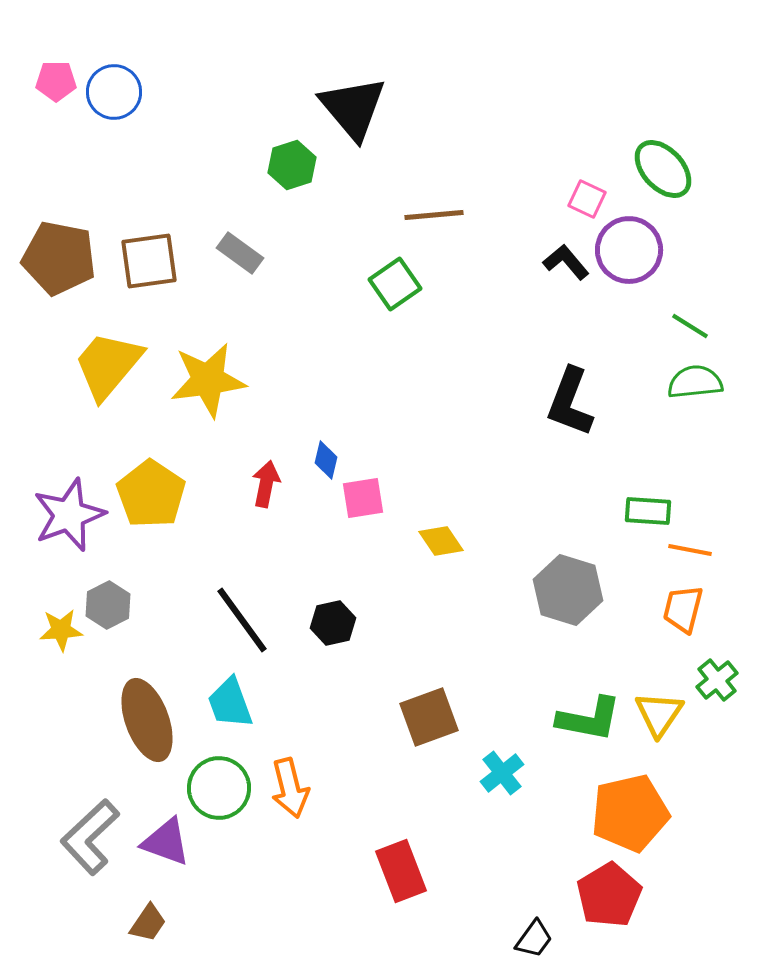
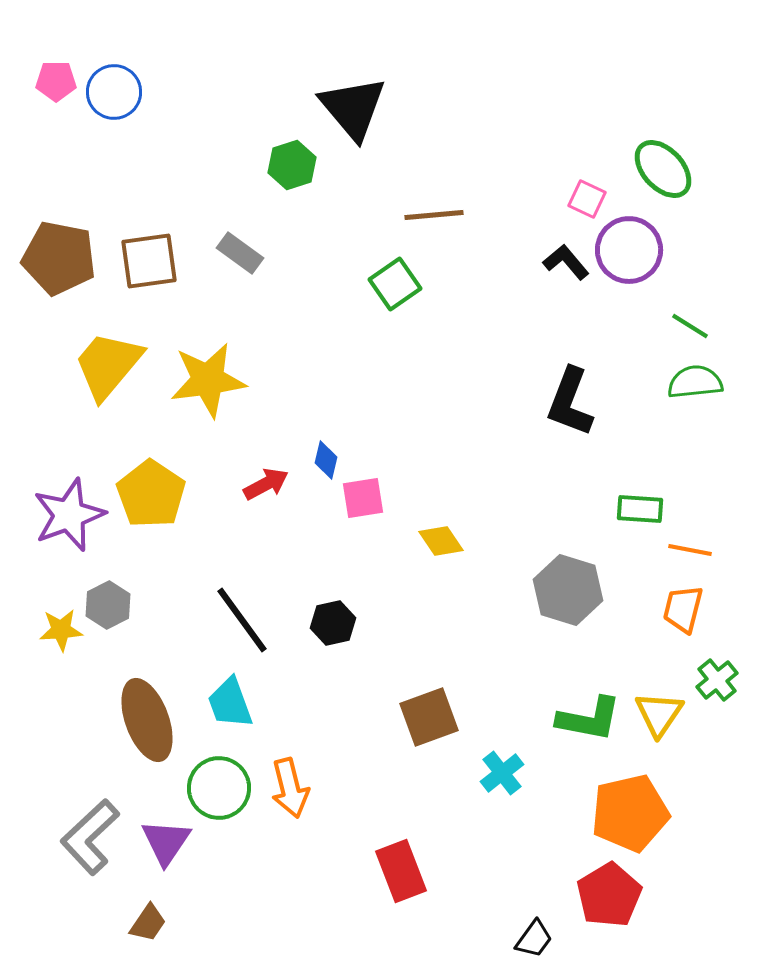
red arrow at (266, 484): rotated 51 degrees clockwise
green rectangle at (648, 511): moved 8 px left, 2 px up
purple triangle at (166, 842): rotated 44 degrees clockwise
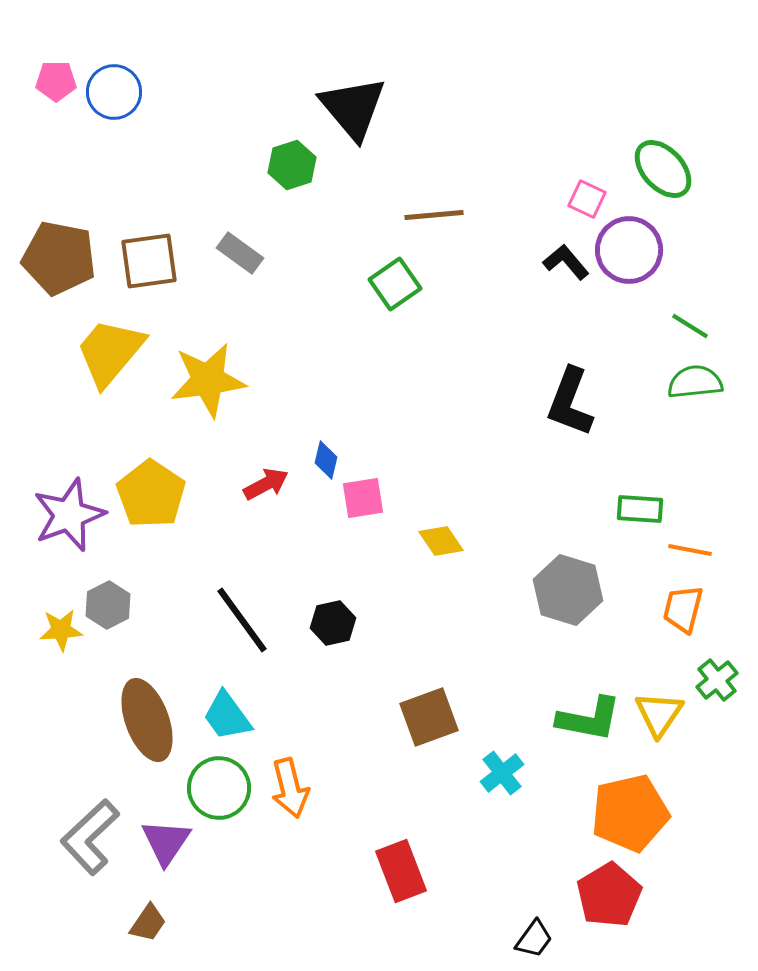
yellow trapezoid at (108, 365): moved 2 px right, 13 px up
cyan trapezoid at (230, 703): moved 3 px left, 13 px down; rotated 16 degrees counterclockwise
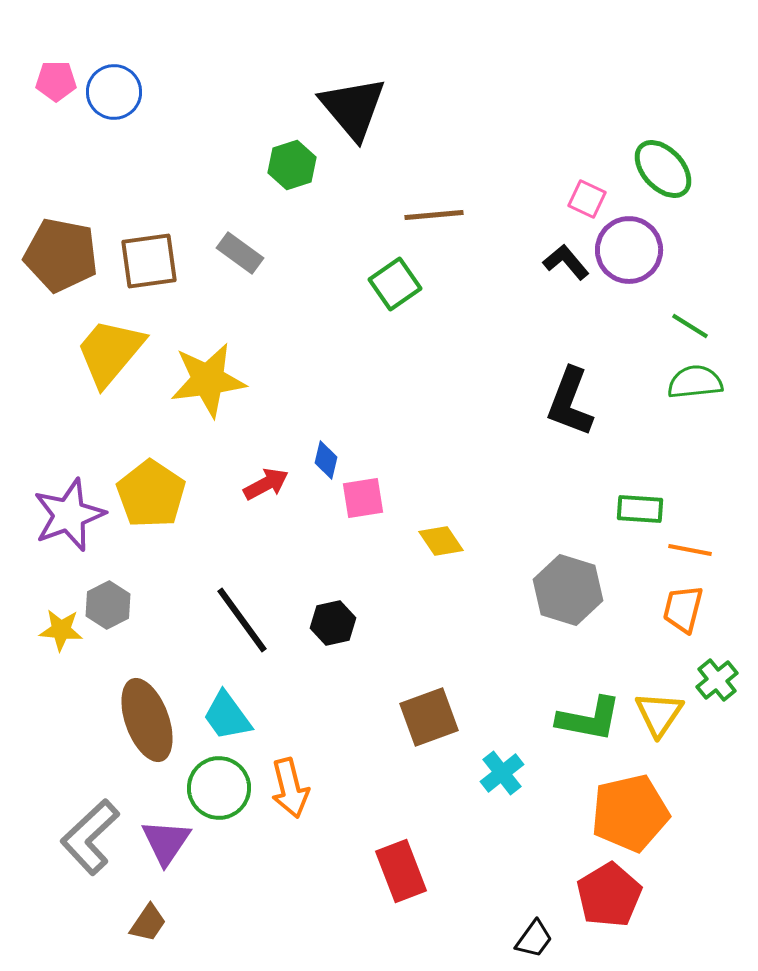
brown pentagon at (59, 258): moved 2 px right, 3 px up
yellow star at (61, 630): rotated 9 degrees clockwise
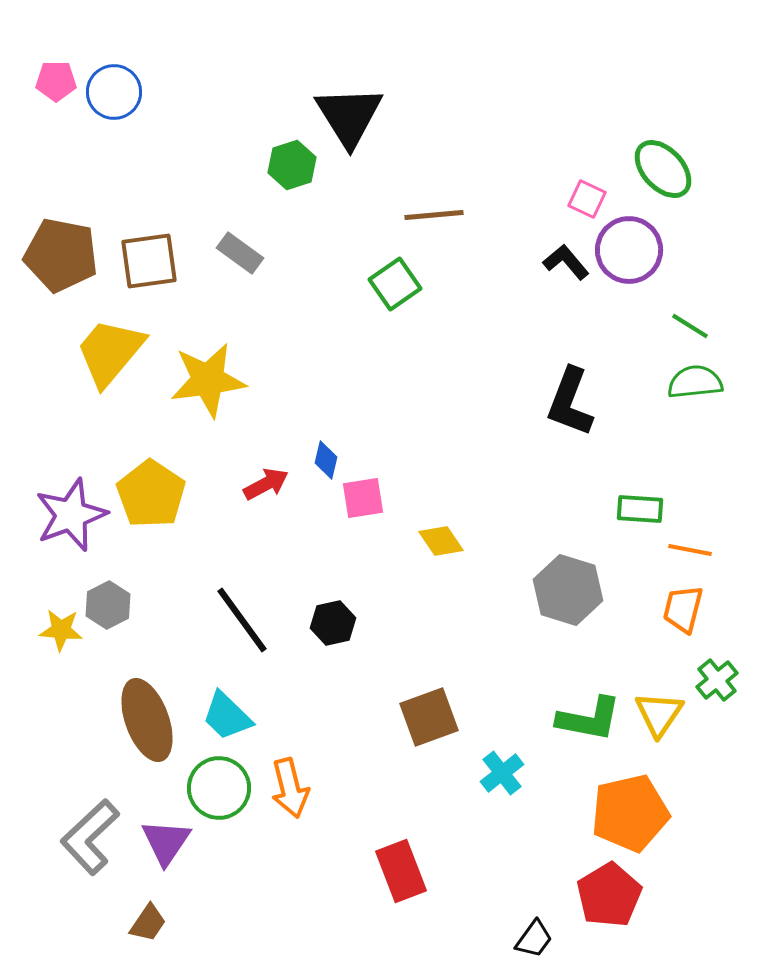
black triangle at (353, 108): moved 4 px left, 8 px down; rotated 8 degrees clockwise
purple star at (69, 515): moved 2 px right
cyan trapezoid at (227, 716): rotated 10 degrees counterclockwise
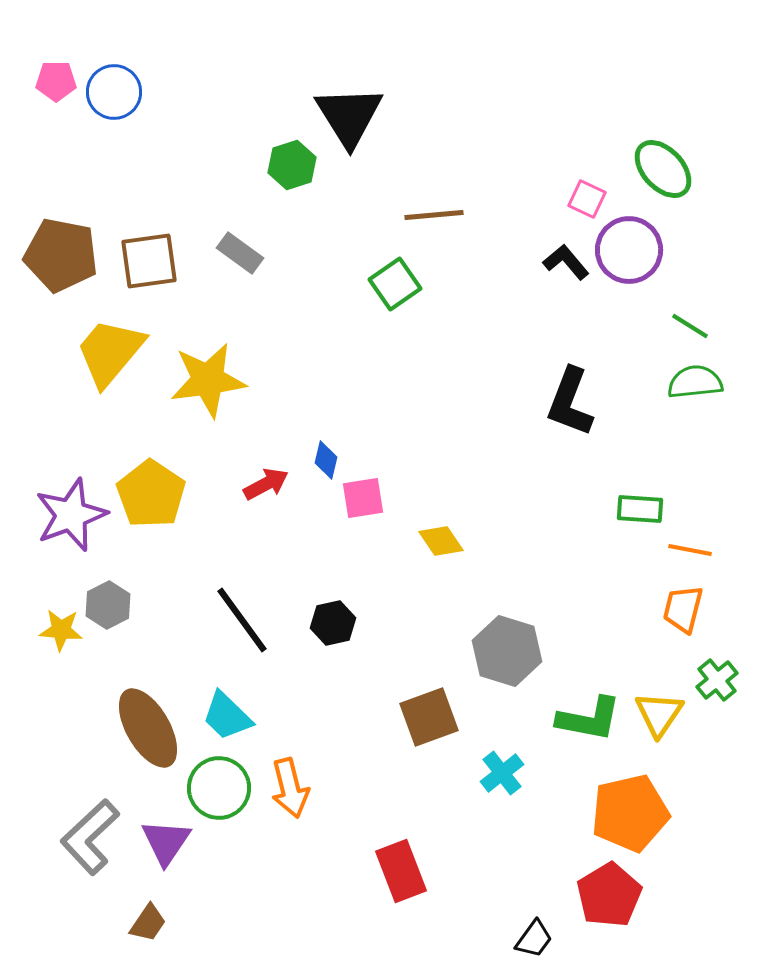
gray hexagon at (568, 590): moved 61 px left, 61 px down
brown ellipse at (147, 720): moved 1 px right, 8 px down; rotated 10 degrees counterclockwise
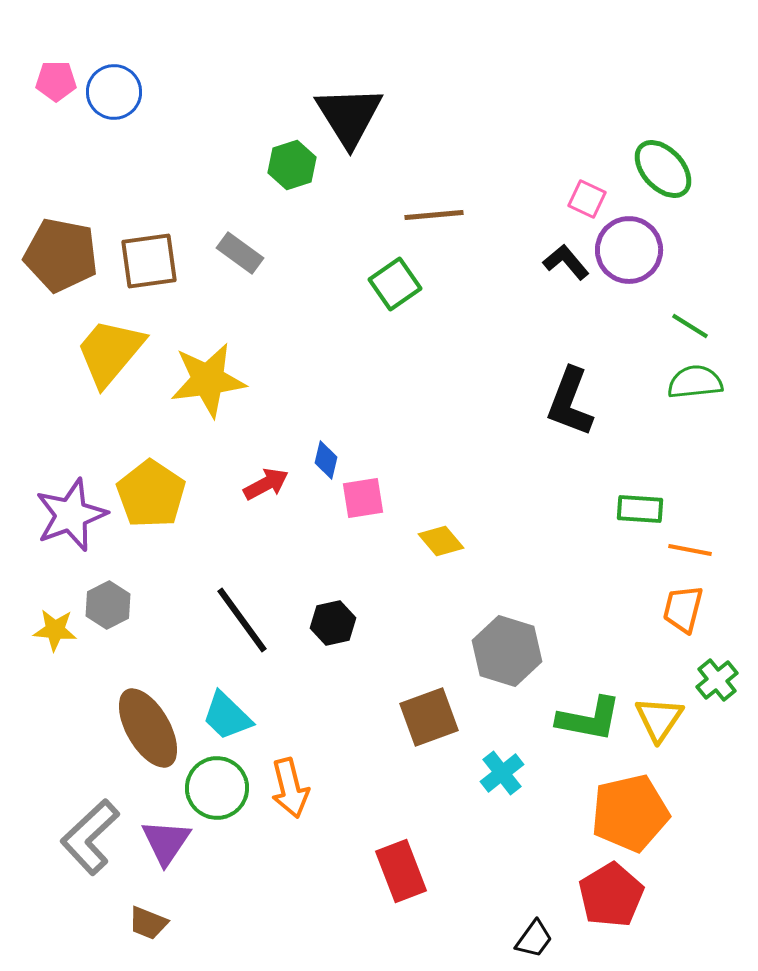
yellow diamond at (441, 541): rotated 6 degrees counterclockwise
yellow star at (61, 630): moved 6 px left
yellow triangle at (659, 714): moved 5 px down
green circle at (219, 788): moved 2 px left
red pentagon at (609, 895): moved 2 px right
brown trapezoid at (148, 923): rotated 78 degrees clockwise
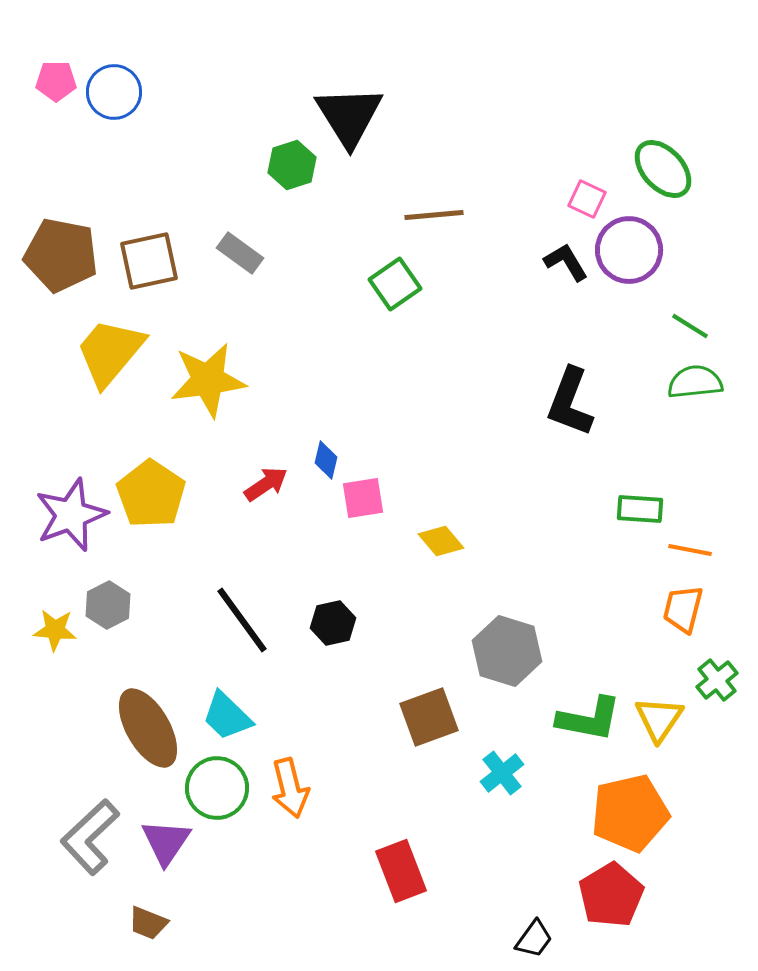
brown square at (149, 261): rotated 4 degrees counterclockwise
black L-shape at (566, 262): rotated 9 degrees clockwise
red arrow at (266, 484): rotated 6 degrees counterclockwise
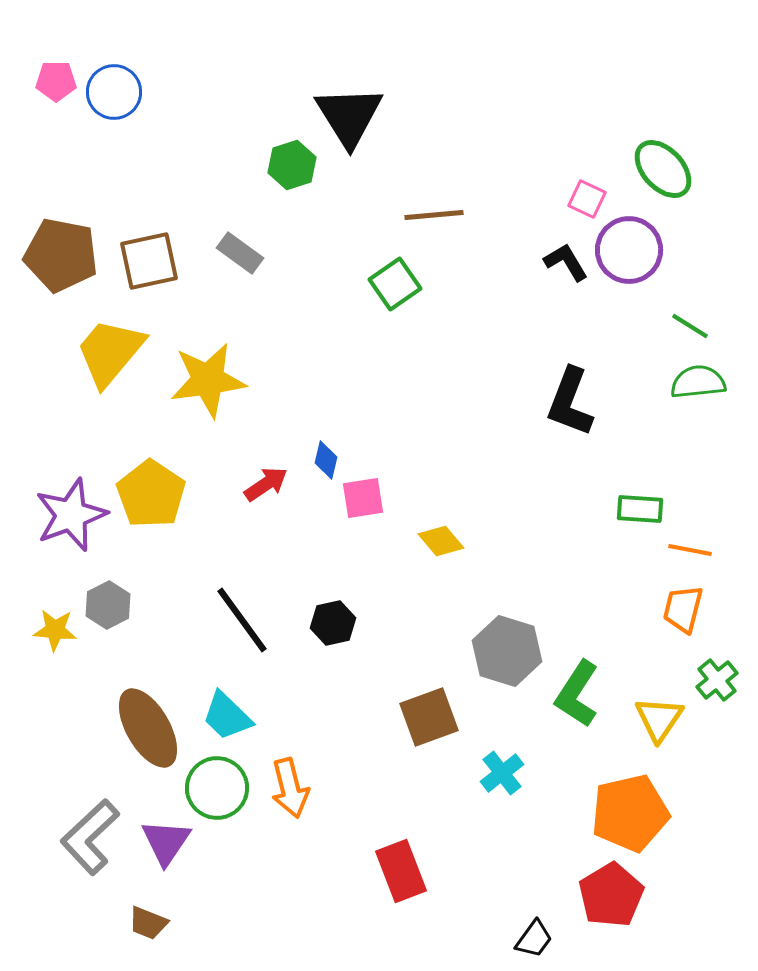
green semicircle at (695, 382): moved 3 px right
green L-shape at (589, 719): moved 12 px left, 25 px up; rotated 112 degrees clockwise
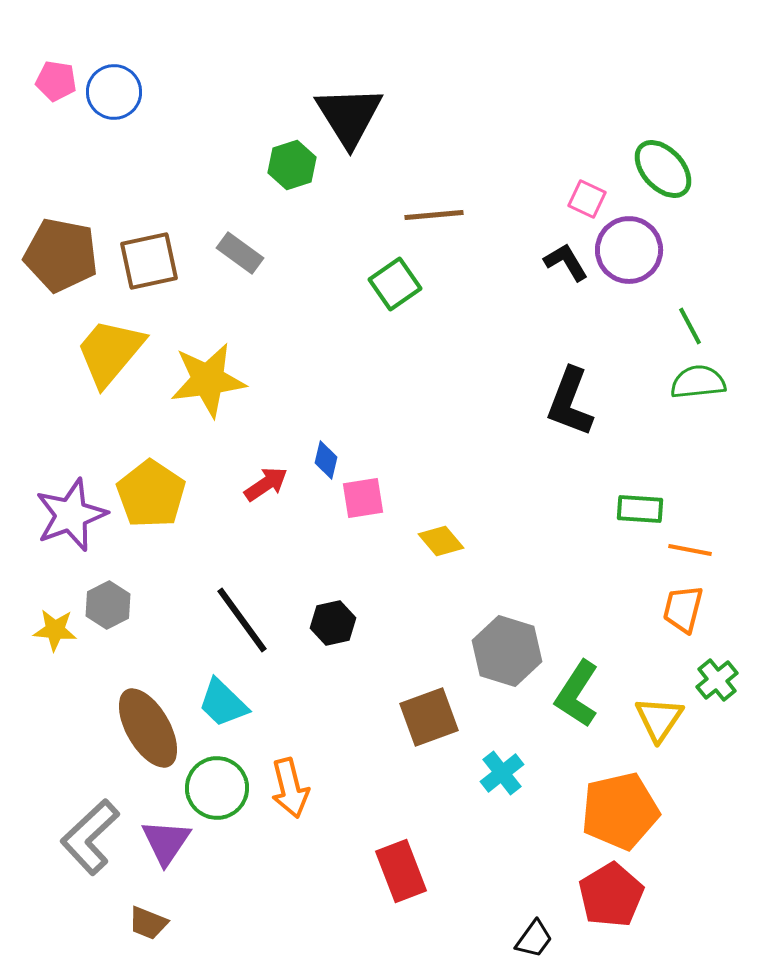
pink pentagon at (56, 81): rotated 9 degrees clockwise
green line at (690, 326): rotated 30 degrees clockwise
cyan trapezoid at (227, 716): moved 4 px left, 13 px up
orange pentagon at (630, 813): moved 10 px left, 2 px up
